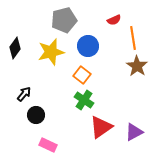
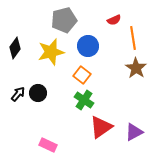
brown star: moved 1 px left, 2 px down
black arrow: moved 6 px left
black circle: moved 2 px right, 22 px up
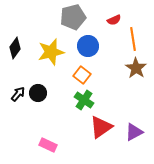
gray pentagon: moved 9 px right, 3 px up
orange line: moved 1 px down
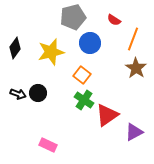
red semicircle: rotated 56 degrees clockwise
orange line: rotated 30 degrees clockwise
blue circle: moved 2 px right, 3 px up
black arrow: rotated 70 degrees clockwise
red triangle: moved 6 px right, 12 px up
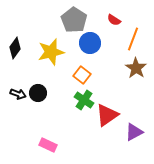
gray pentagon: moved 1 px right, 3 px down; rotated 25 degrees counterclockwise
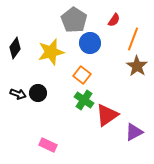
red semicircle: rotated 88 degrees counterclockwise
brown star: moved 1 px right, 2 px up
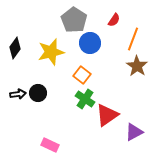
black arrow: rotated 28 degrees counterclockwise
green cross: moved 1 px right, 1 px up
pink rectangle: moved 2 px right
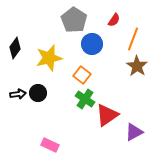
blue circle: moved 2 px right, 1 px down
yellow star: moved 2 px left, 6 px down
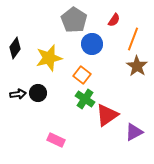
pink rectangle: moved 6 px right, 5 px up
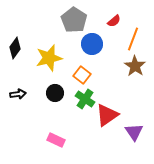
red semicircle: moved 1 px down; rotated 16 degrees clockwise
brown star: moved 2 px left
black circle: moved 17 px right
purple triangle: rotated 36 degrees counterclockwise
